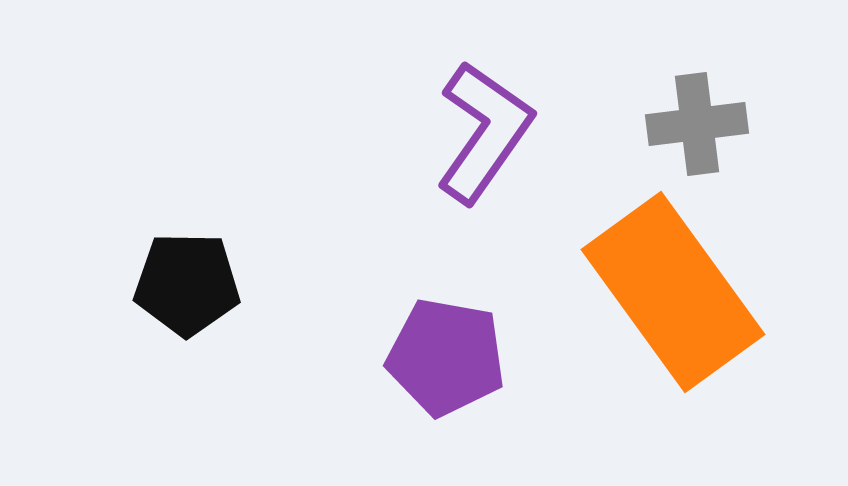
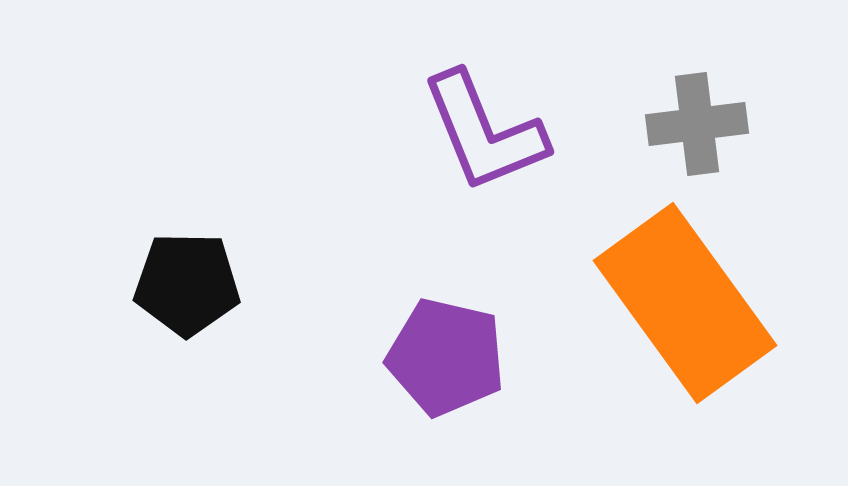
purple L-shape: rotated 123 degrees clockwise
orange rectangle: moved 12 px right, 11 px down
purple pentagon: rotated 3 degrees clockwise
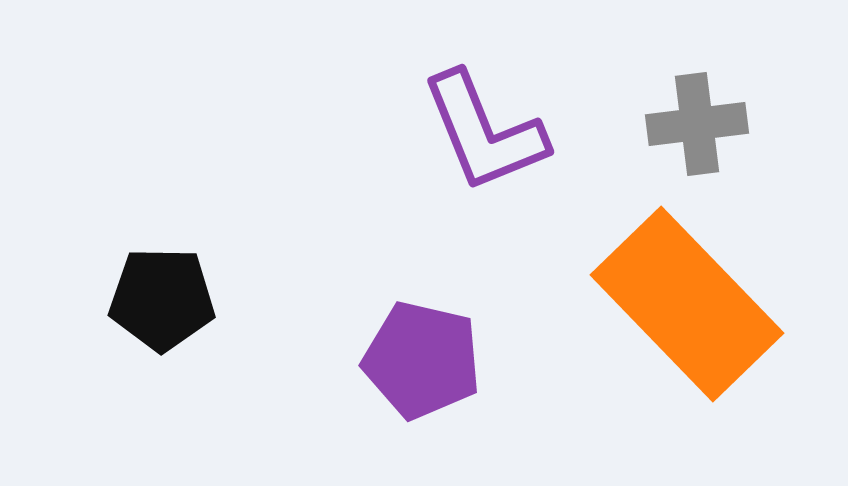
black pentagon: moved 25 px left, 15 px down
orange rectangle: moved 2 px right, 1 px down; rotated 8 degrees counterclockwise
purple pentagon: moved 24 px left, 3 px down
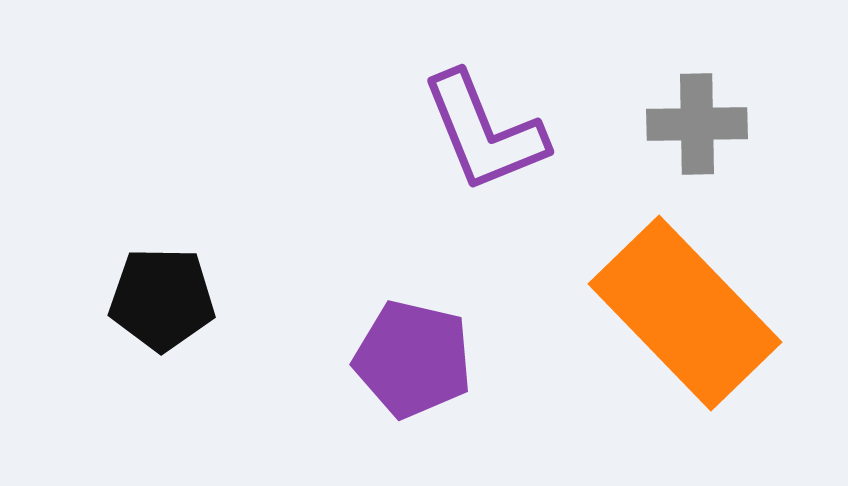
gray cross: rotated 6 degrees clockwise
orange rectangle: moved 2 px left, 9 px down
purple pentagon: moved 9 px left, 1 px up
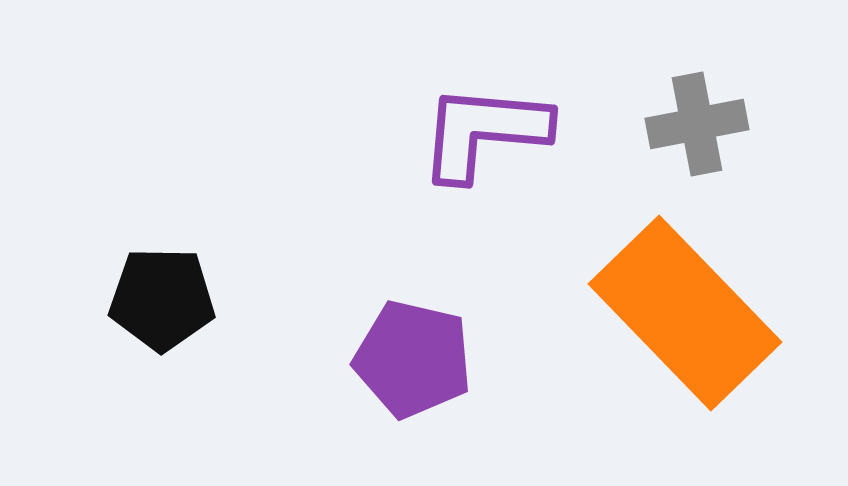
gray cross: rotated 10 degrees counterclockwise
purple L-shape: rotated 117 degrees clockwise
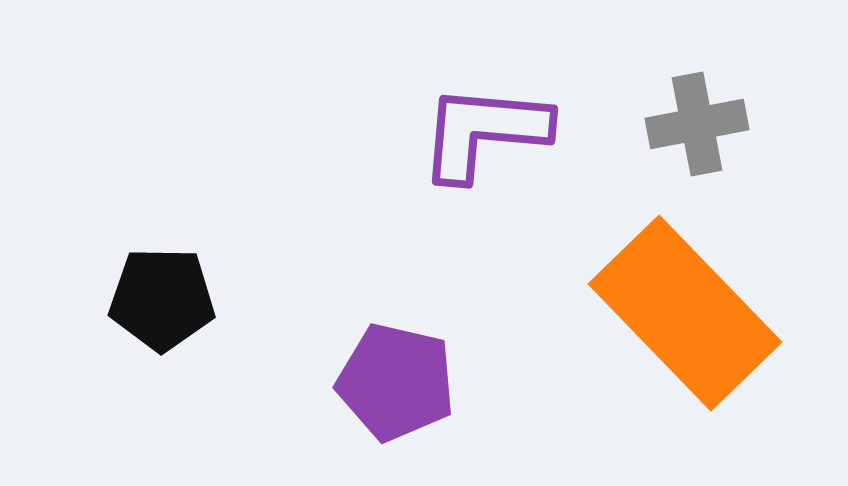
purple pentagon: moved 17 px left, 23 px down
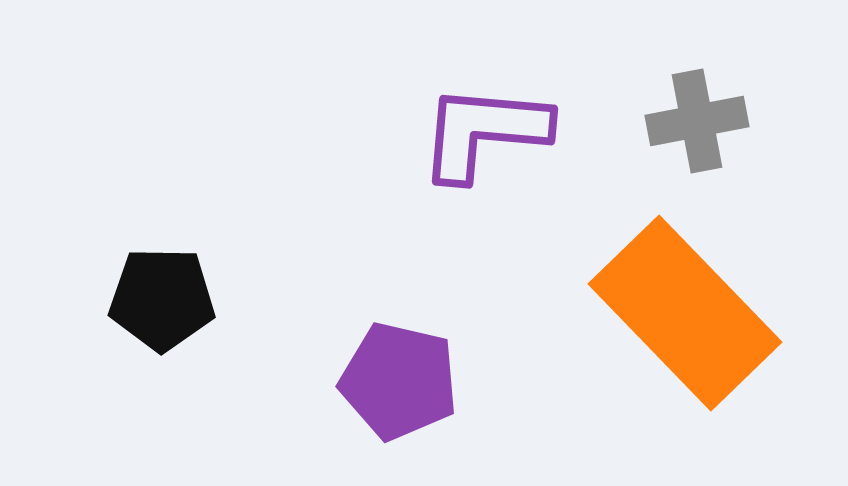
gray cross: moved 3 px up
purple pentagon: moved 3 px right, 1 px up
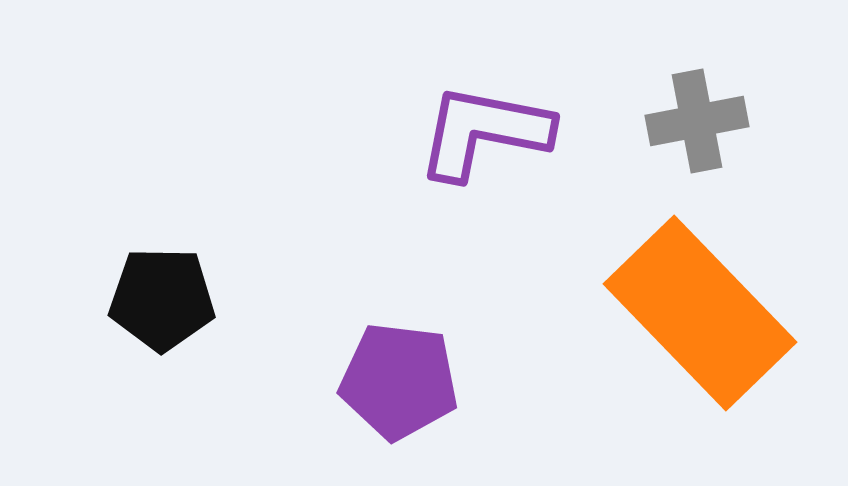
purple L-shape: rotated 6 degrees clockwise
orange rectangle: moved 15 px right
purple pentagon: rotated 6 degrees counterclockwise
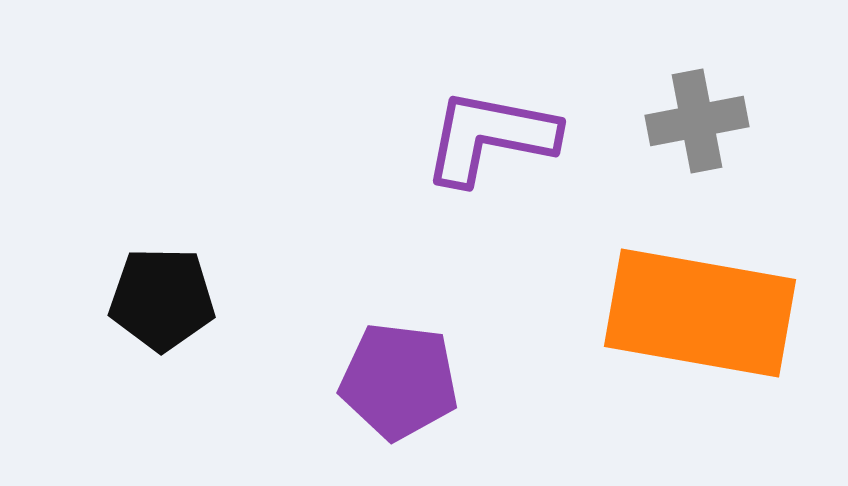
purple L-shape: moved 6 px right, 5 px down
orange rectangle: rotated 36 degrees counterclockwise
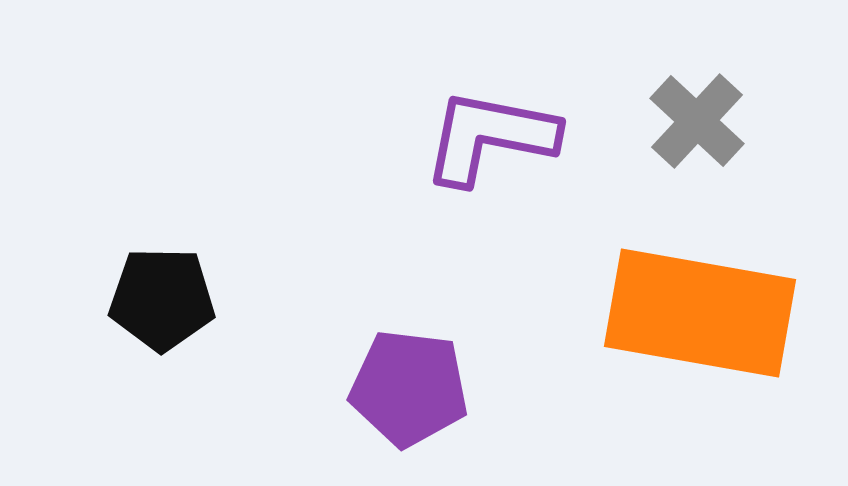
gray cross: rotated 36 degrees counterclockwise
purple pentagon: moved 10 px right, 7 px down
